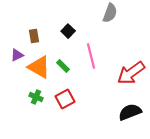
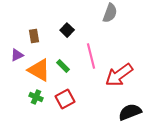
black square: moved 1 px left, 1 px up
orange triangle: moved 3 px down
red arrow: moved 12 px left, 2 px down
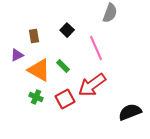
pink line: moved 5 px right, 8 px up; rotated 10 degrees counterclockwise
red arrow: moved 27 px left, 10 px down
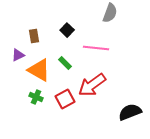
pink line: rotated 60 degrees counterclockwise
purple triangle: moved 1 px right
green rectangle: moved 2 px right, 3 px up
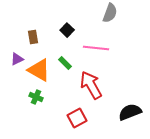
brown rectangle: moved 1 px left, 1 px down
purple triangle: moved 1 px left, 4 px down
red arrow: moved 1 px left; rotated 96 degrees clockwise
red square: moved 12 px right, 19 px down
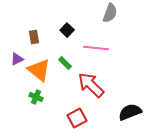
brown rectangle: moved 1 px right
orange triangle: rotated 10 degrees clockwise
red arrow: rotated 16 degrees counterclockwise
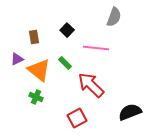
gray semicircle: moved 4 px right, 4 px down
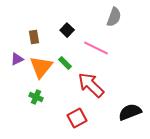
pink line: rotated 20 degrees clockwise
orange triangle: moved 2 px right, 3 px up; rotated 30 degrees clockwise
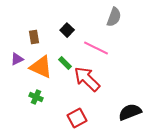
orange triangle: rotated 45 degrees counterclockwise
red arrow: moved 4 px left, 6 px up
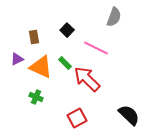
black semicircle: moved 1 px left, 3 px down; rotated 65 degrees clockwise
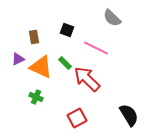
gray semicircle: moved 2 px left, 1 px down; rotated 114 degrees clockwise
black square: rotated 24 degrees counterclockwise
purple triangle: moved 1 px right
black semicircle: rotated 15 degrees clockwise
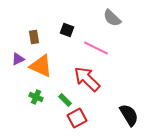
green rectangle: moved 37 px down
orange triangle: moved 1 px up
